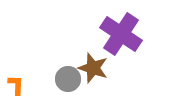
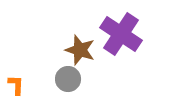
brown star: moved 13 px left, 18 px up
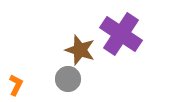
orange L-shape: rotated 25 degrees clockwise
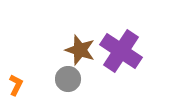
purple cross: moved 17 px down
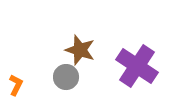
purple cross: moved 16 px right, 15 px down
gray circle: moved 2 px left, 2 px up
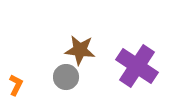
brown star: rotated 12 degrees counterclockwise
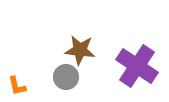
orange L-shape: moved 1 px right, 1 px down; rotated 140 degrees clockwise
